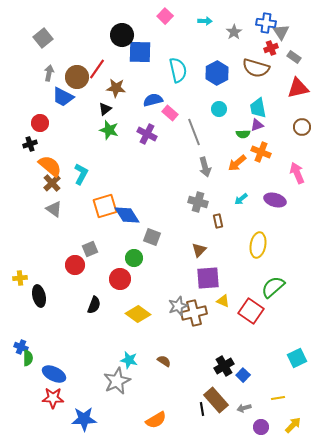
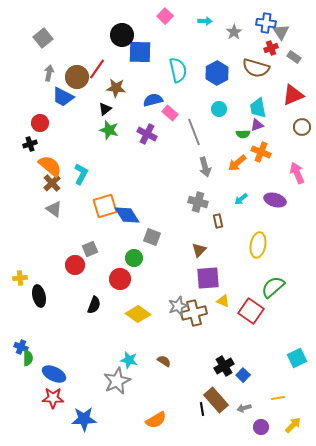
red triangle at (298, 88): moved 5 px left, 7 px down; rotated 10 degrees counterclockwise
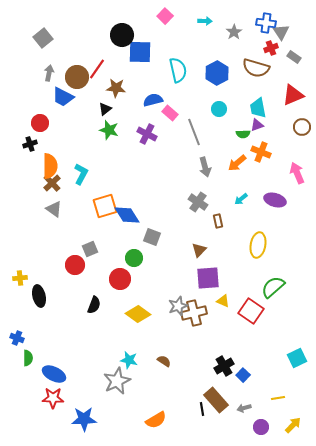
orange semicircle at (50, 166): rotated 50 degrees clockwise
gray cross at (198, 202): rotated 18 degrees clockwise
blue cross at (21, 347): moved 4 px left, 9 px up
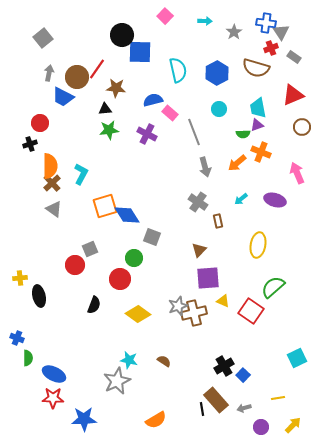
black triangle at (105, 109): rotated 32 degrees clockwise
green star at (109, 130): rotated 24 degrees counterclockwise
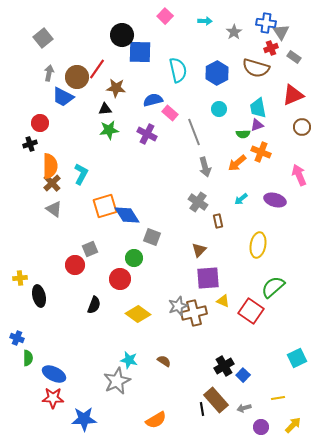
pink arrow at (297, 173): moved 2 px right, 2 px down
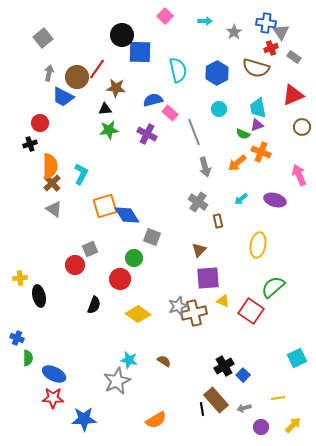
green semicircle at (243, 134): rotated 24 degrees clockwise
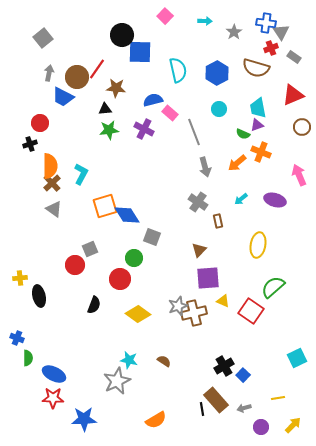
purple cross at (147, 134): moved 3 px left, 5 px up
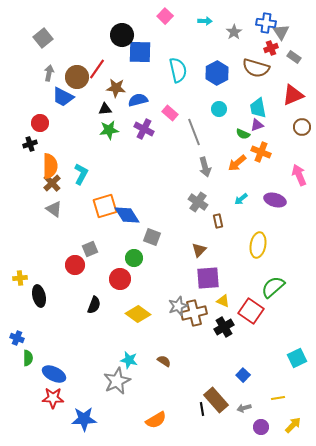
blue semicircle at (153, 100): moved 15 px left
black cross at (224, 366): moved 39 px up
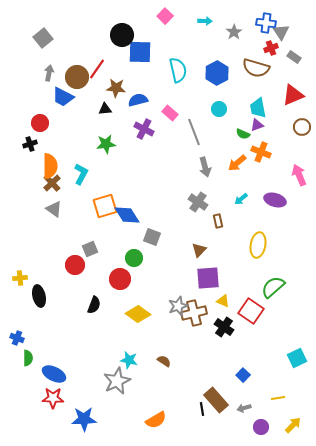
green star at (109, 130): moved 3 px left, 14 px down
black cross at (224, 327): rotated 24 degrees counterclockwise
